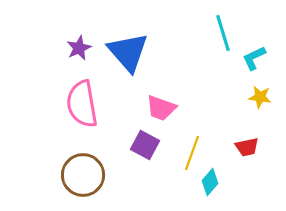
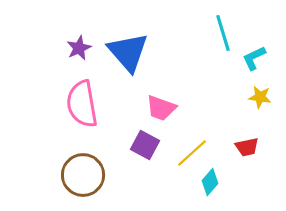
yellow line: rotated 28 degrees clockwise
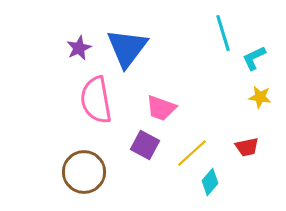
blue triangle: moved 1 px left, 4 px up; rotated 18 degrees clockwise
pink semicircle: moved 14 px right, 4 px up
brown circle: moved 1 px right, 3 px up
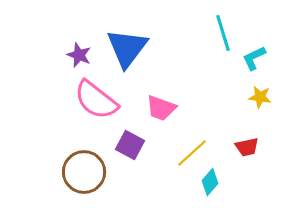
purple star: moved 7 px down; rotated 25 degrees counterclockwise
pink semicircle: rotated 42 degrees counterclockwise
purple square: moved 15 px left
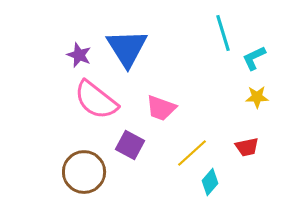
blue triangle: rotated 9 degrees counterclockwise
yellow star: moved 3 px left; rotated 10 degrees counterclockwise
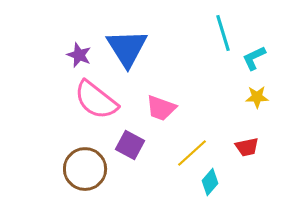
brown circle: moved 1 px right, 3 px up
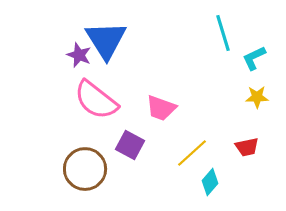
blue triangle: moved 21 px left, 8 px up
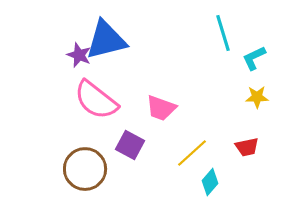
blue triangle: rotated 48 degrees clockwise
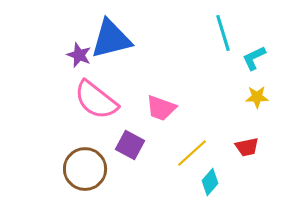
blue triangle: moved 5 px right, 1 px up
